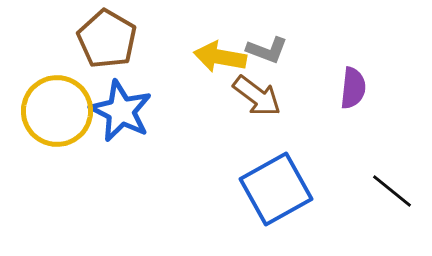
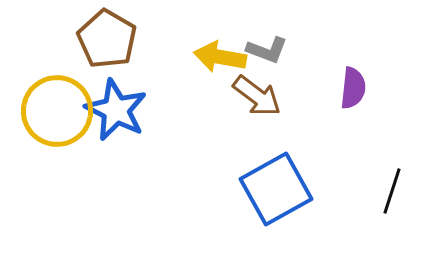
blue star: moved 5 px left, 1 px up
black line: rotated 69 degrees clockwise
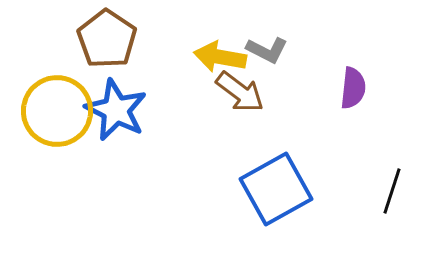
brown pentagon: rotated 4 degrees clockwise
gray L-shape: rotated 6 degrees clockwise
brown arrow: moved 17 px left, 4 px up
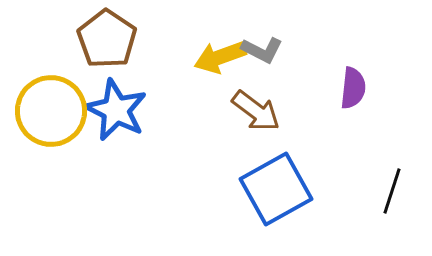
gray L-shape: moved 5 px left
yellow arrow: rotated 30 degrees counterclockwise
brown arrow: moved 16 px right, 19 px down
yellow circle: moved 6 px left
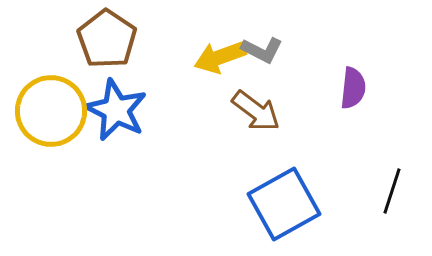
blue square: moved 8 px right, 15 px down
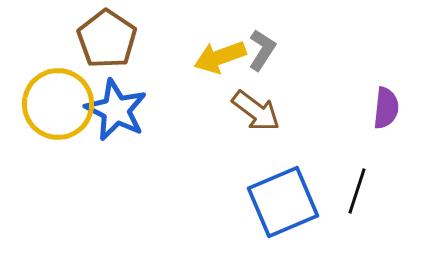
gray L-shape: rotated 84 degrees counterclockwise
purple semicircle: moved 33 px right, 20 px down
yellow circle: moved 7 px right, 7 px up
black line: moved 35 px left
blue square: moved 1 px left, 2 px up; rotated 6 degrees clockwise
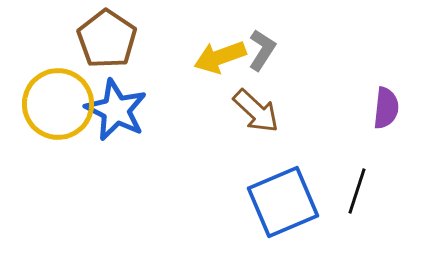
brown arrow: rotated 6 degrees clockwise
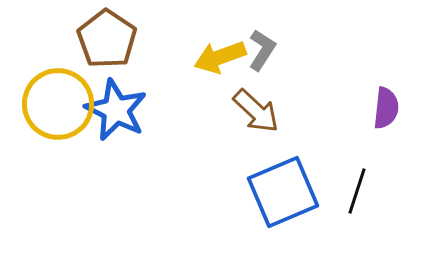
blue square: moved 10 px up
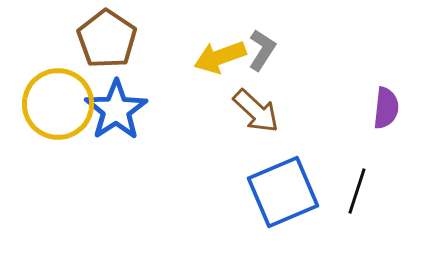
blue star: rotated 12 degrees clockwise
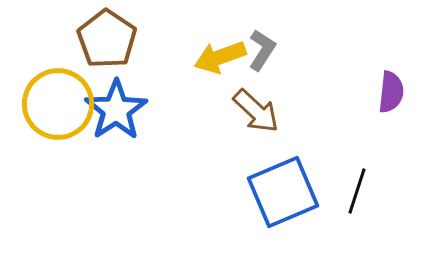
purple semicircle: moved 5 px right, 16 px up
